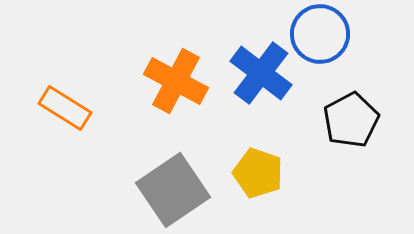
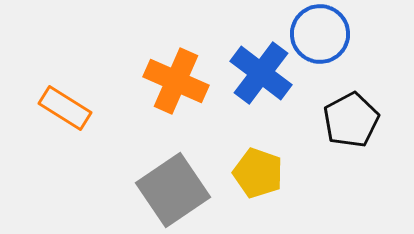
orange cross: rotated 4 degrees counterclockwise
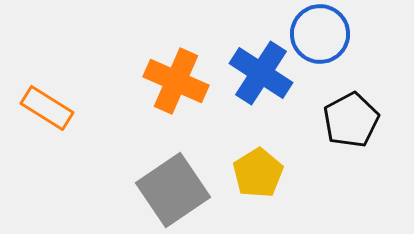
blue cross: rotated 4 degrees counterclockwise
orange rectangle: moved 18 px left
yellow pentagon: rotated 21 degrees clockwise
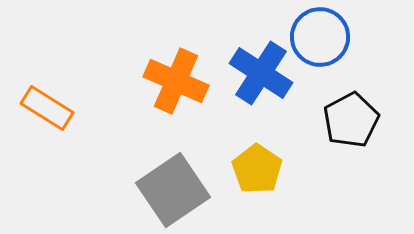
blue circle: moved 3 px down
yellow pentagon: moved 1 px left, 4 px up; rotated 6 degrees counterclockwise
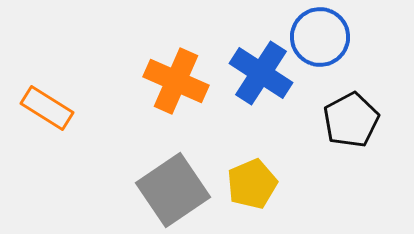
yellow pentagon: moved 5 px left, 15 px down; rotated 15 degrees clockwise
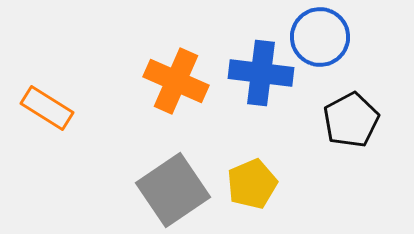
blue cross: rotated 26 degrees counterclockwise
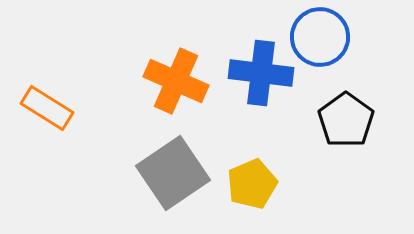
black pentagon: moved 5 px left; rotated 8 degrees counterclockwise
gray square: moved 17 px up
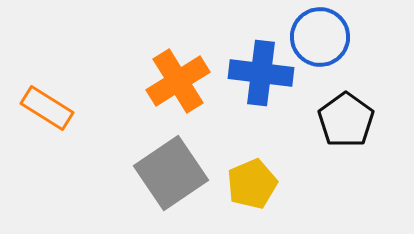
orange cross: moved 2 px right; rotated 34 degrees clockwise
gray square: moved 2 px left
